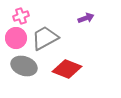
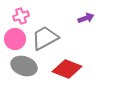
pink circle: moved 1 px left, 1 px down
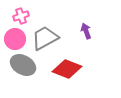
purple arrow: moved 13 px down; rotated 91 degrees counterclockwise
gray ellipse: moved 1 px left, 1 px up; rotated 10 degrees clockwise
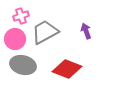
gray trapezoid: moved 6 px up
gray ellipse: rotated 15 degrees counterclockwise
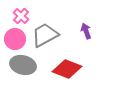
pink cross: rotated 28 degrees counterclockwise
gray trapezoid: moved 3 px down
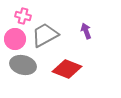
pink cross: moved 2 px right; rotated 28 degrees counterclockwise
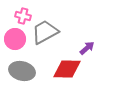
purple arrow: moved 1 px right, 17 px down; rotated 70 degrees clockwise
gray trapezoid: moved 3 px up
gray ellipse: moved 1 px left, 6 px down
red diamond: rotated 20 degrees counterclockwise
